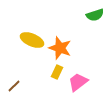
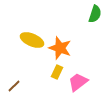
green semicircle: moved 1 px up; rotated 54 degrees counterclockwise
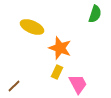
yellow ellipse: moved 13 px up
pink trapezoid: moved 2 px down; rotated 100 degrees clockwise
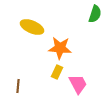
orange star: rotated 15 degrees counterclockwise
brown line: moved 4 px right; rotated 40 degrees counterclockwise
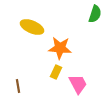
yellow rectangle: moved 1 px left
brown line: rotated 16 degrees counterclockwise
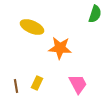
yellow rectangle: moved 19 px left, 11 px down
brown line: moved 2 px left
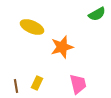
green semicircle: moved 2 px right; rotated 42 degrees clockwise
orange star: moved 2 px right, 1 px up; rotated 20 degrees counterclockwise
pink trapezoid: rotated 15 degrees clockwise
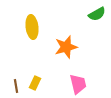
yellow ellipse: rotated 60 degrees clockwise
orange star: moved 4 px right
yellow rectangle: moved 2 px left
